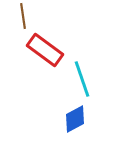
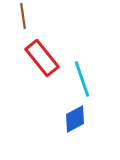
red rectangle: moved 3 px left, 8 px down; rotated 15 degrees clockwise
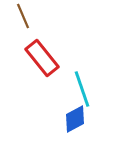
brown line: rotated 15 degrees counterclockwise
cyan line: moved 10 px down
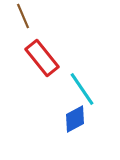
cyan line: rotated 15 degrees counterclockwise
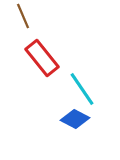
blue diamond: rotated 56 degrees clockwise
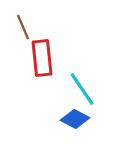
brown line: moved 11 px down
red rectangle: rotated 33 degrees clockwise
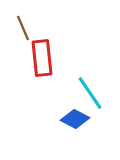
brown line: moved 1 px down
cyan line: moved 8 px right, 4 px down
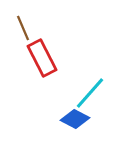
red rectangle: rotated 21 degrees counterclockwise
cyan line: rotated 75 degrees clockwise
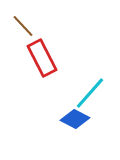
brown line: moved 2 px up; rotated 20 degrees counterclockwise
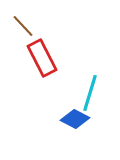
cyan line: rotated 24 degrees counterclockwise
